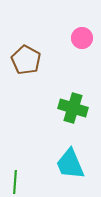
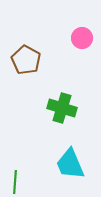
green cross: moved 11 px left
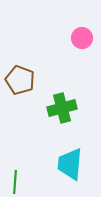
brown pentagon: moved 6 px left, 20 px down; rotated 8 degrees counterclockwise
green cross: rotated 32 degrees counterclockwise
cyan trapezoid: rotated 28 degrees clockwise
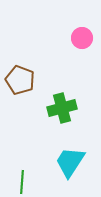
cyan trapezoid: moved 2 px up; rotated 28 degrees clockwise
green line: moved 7 px right
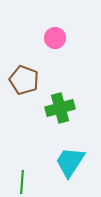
pink circle: moved 27 px left
brown pentagon: moved 4 px right
green cross: moved 2 px left
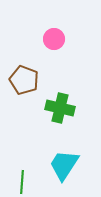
pink circle: moved 1 px left, 1 px down
green cross: rotated 28 degrees clockwise
cyan trapezoid: moved 6 px left, 3 px down
